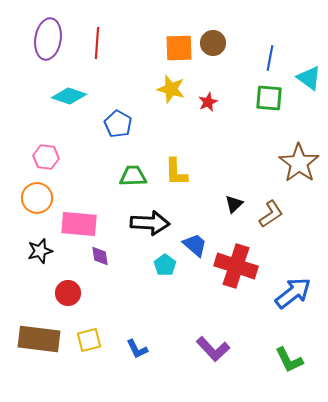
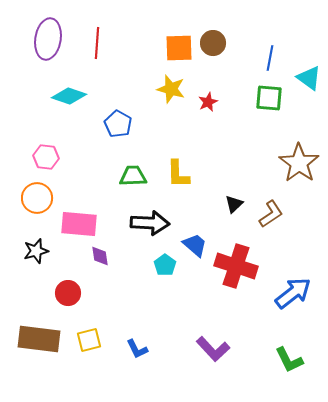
yellow L-shape: moved 2 px right, 2 px down
black star: moved 4 px left
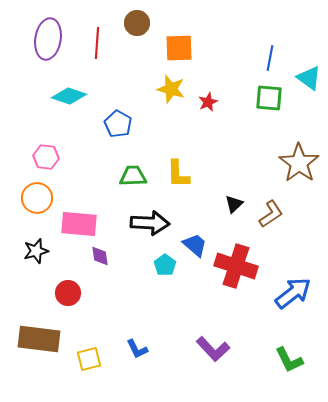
brown circle: moved 76 px left, 20 px up
yellow square: moved 19 px down
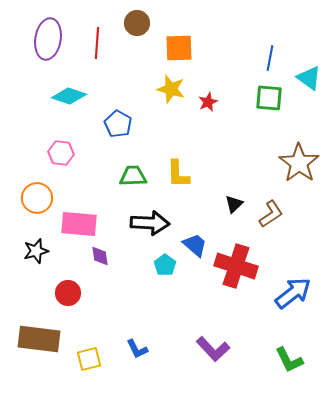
pink hexagon: moved 15 px right, 4 px up
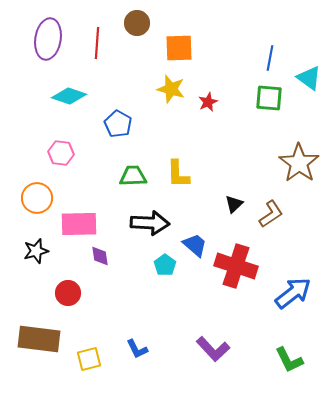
pink rectangle: rotated 6 degrees counterclockwise
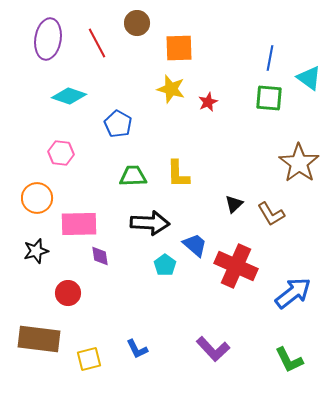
red line: rotated 32 degrees counterclockwise
brown L-shape: rotated 92 degrees clockwise
red cross: rotated 6 degrees clockwise
